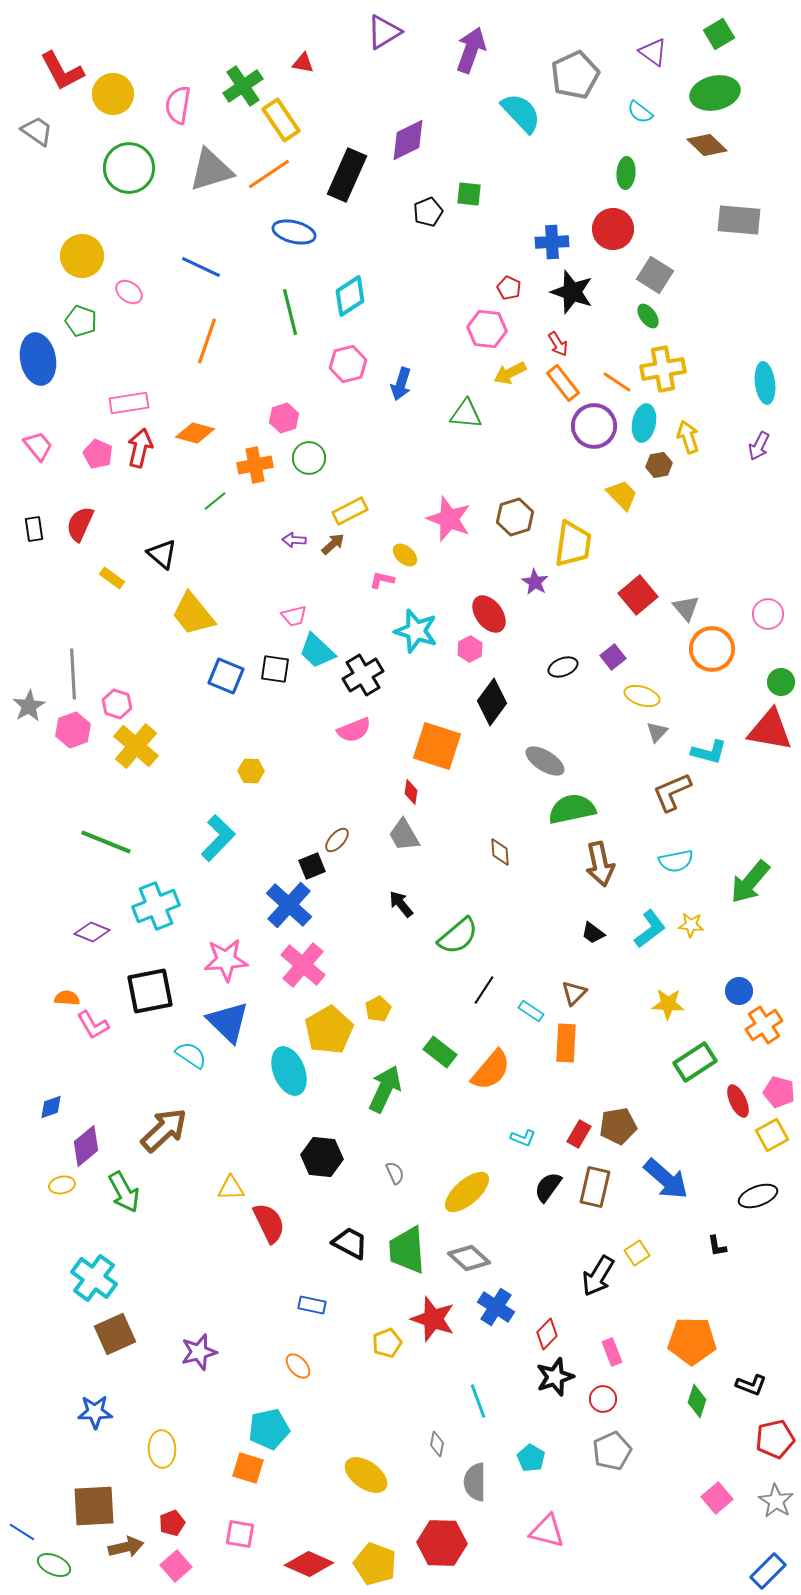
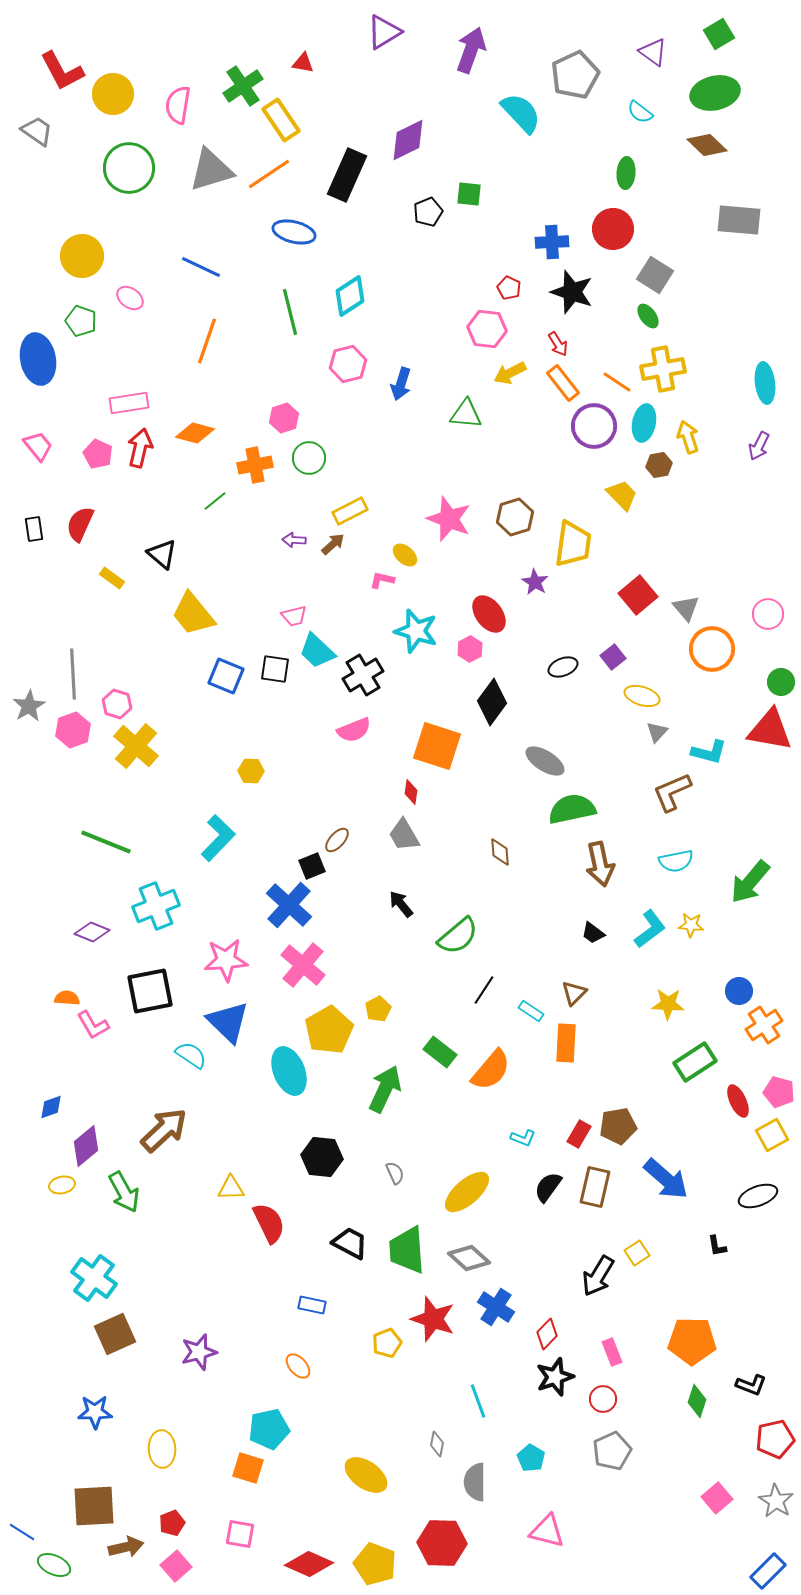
pink ellipse at (129, 292): moved 1 px right, 6 px down
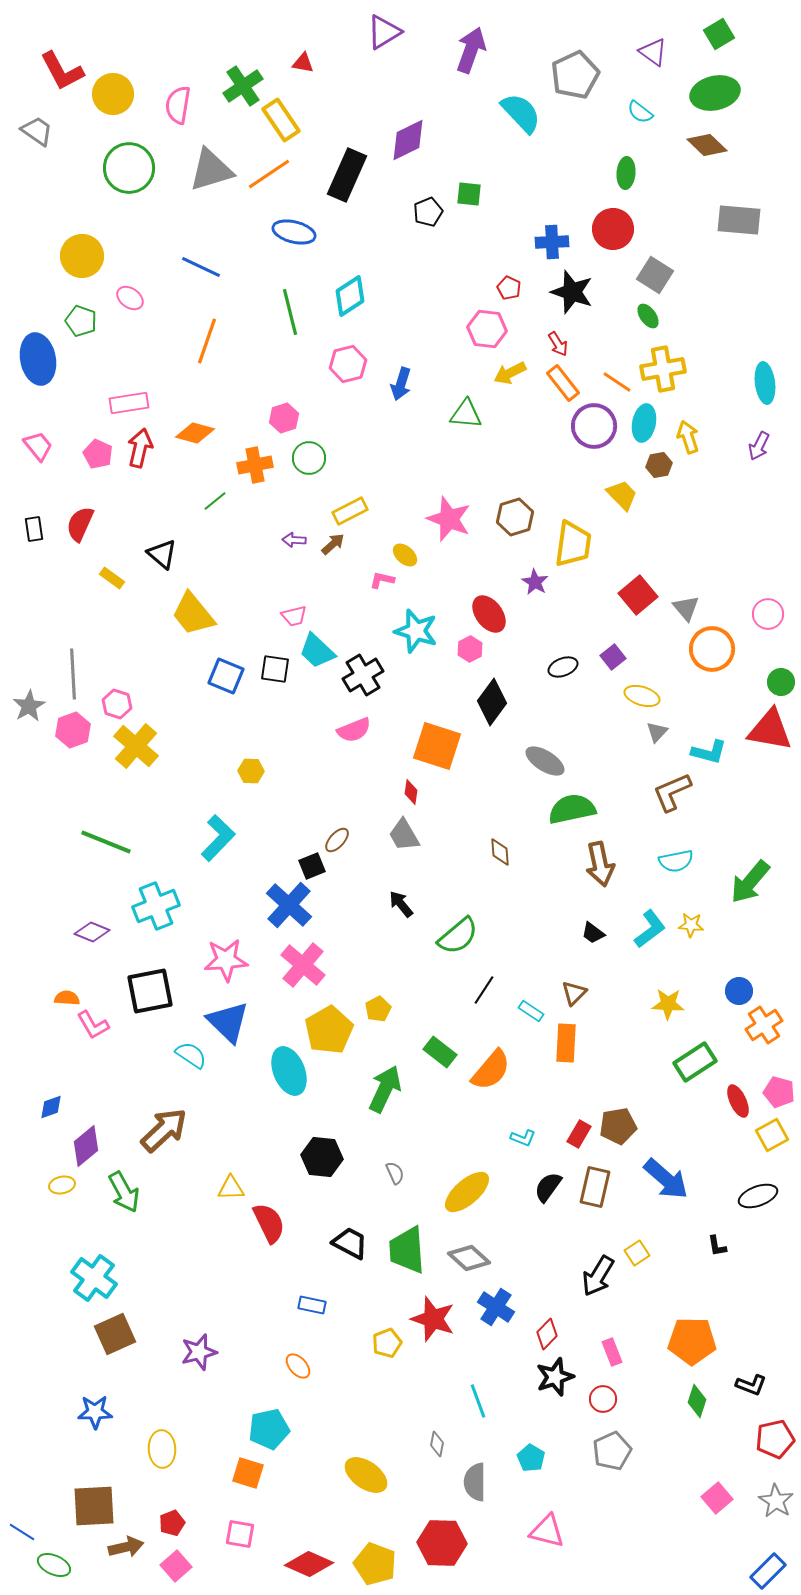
orange square at (248, 1468): moved 5 px down
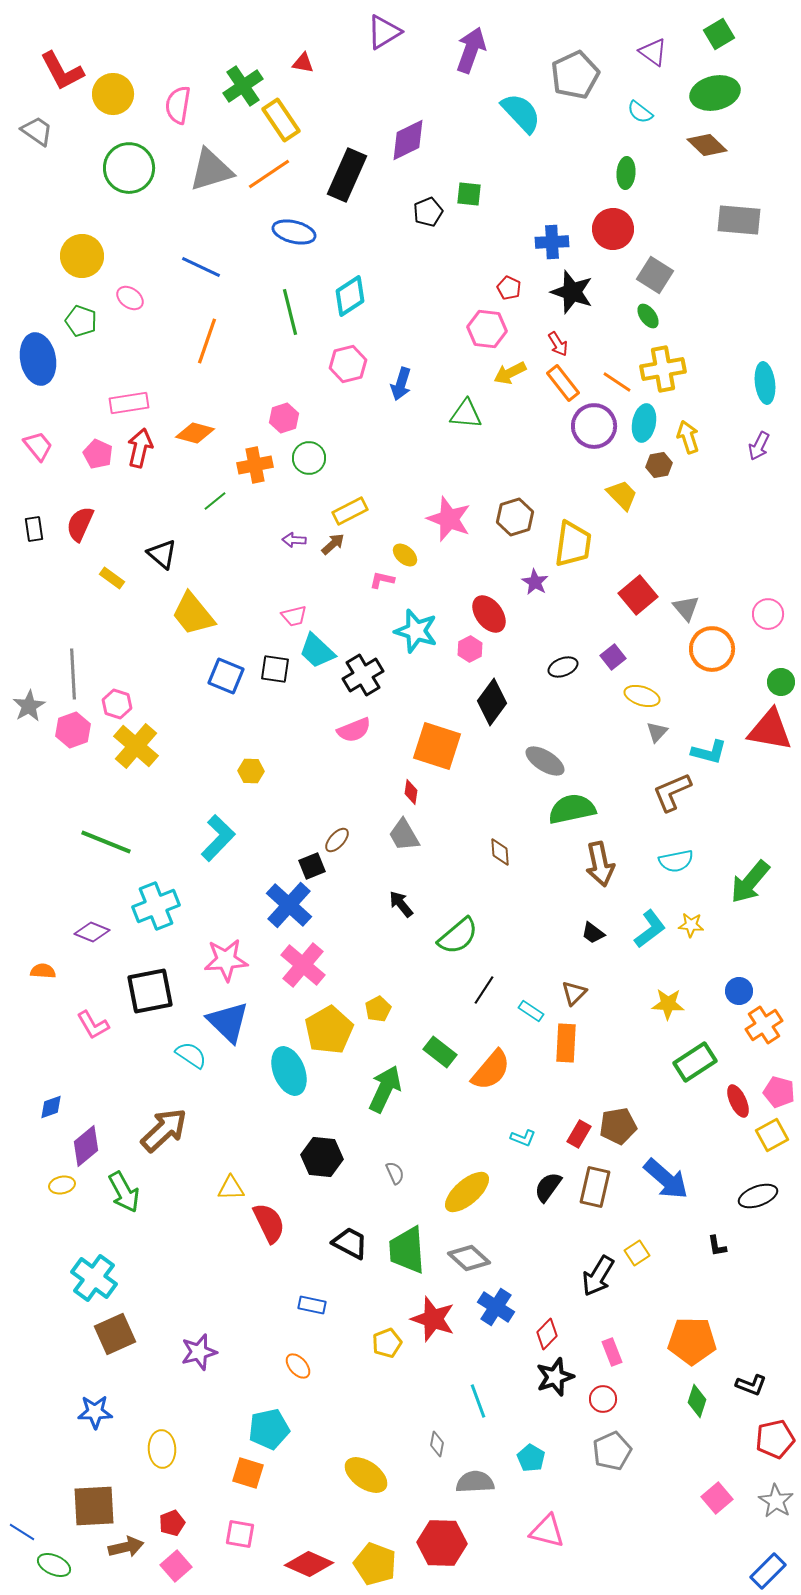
orange semicircle at (67, 998): moved 24 px left, 27 px up
gray semicircle at (475, 1482): rotated 87 degrees clockwise
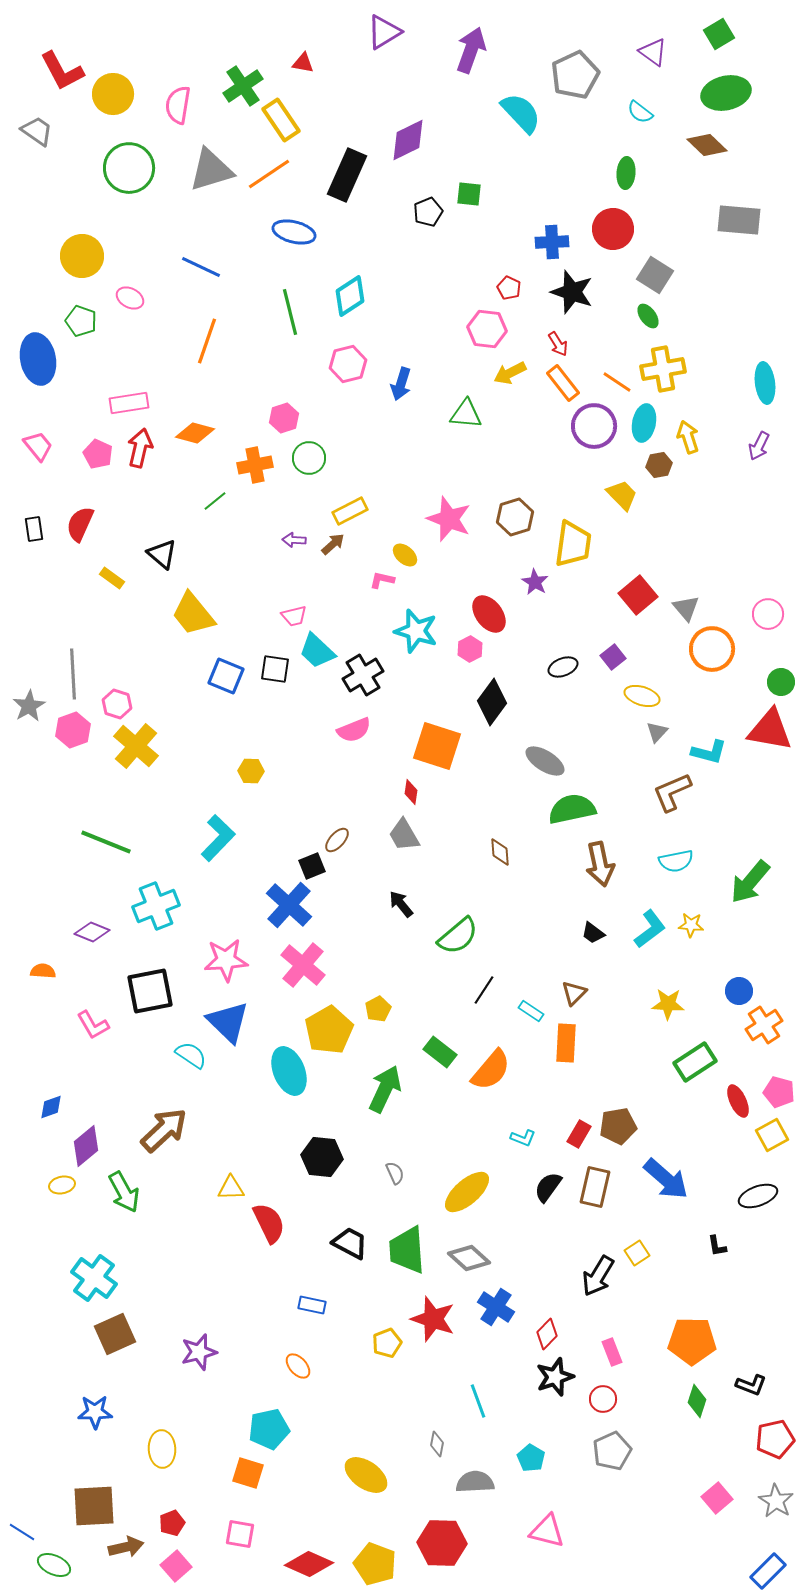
green ellipse at (715, 93): moved 11 px right
pink ellipse at (130, 298): rotated 8 degrees counterclockwise
